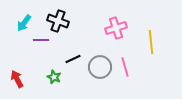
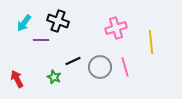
black line: moved 2 px down
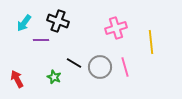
black line: moved 1 px right, 2 px down; rotated 56 degrees clockwise
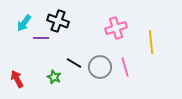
purple line: moved 2 px up
